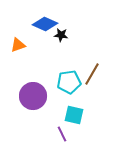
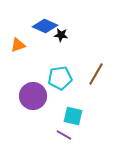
blue diamond: moved 2 px down
brown line: moved 4 px right
cyan pentagon: moved 9 px left, 4 px up
cyan square: moved 1 px left, 1 px down
purple line: moved 2 px right, 1 px down; rotated 35 degrees counterclockwise
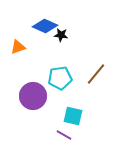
orange triangle: moved 2 px down
brown line: rotated 10 degrees clockwise
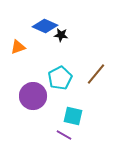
cyan pentagon: rotated 20 degrees counterclockwise
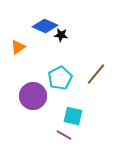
orange triangle: rotated 14 degrees counterclockwise
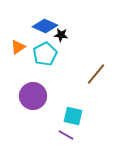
cyan pentagon: moved 15 px left, 24 px up
purple line: moved 2 px right
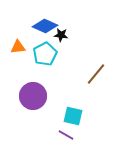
orange triangle: rotated 28 degrees clockwise
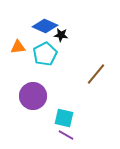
cyan square: moved 9 px left, 2 px down
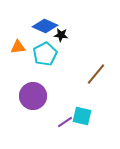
cyan square: moved 18 px right, 2 px up
purple line: moved 1 px left, 13 px up; rotated 63 degrees counterclockwise
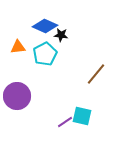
purple circle: moved 16 px left
